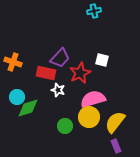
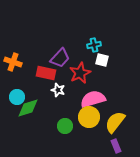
cyan cross: moved 34 px down
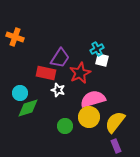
cyan cross: moved 3 px right, 4 px down; rotated 16 degrees counterclockwise
purple trapezoid: rotated 10 degrees counterclockwise
orange cross: moved 2 px right, 25 px up
cyan circle: moved 3 px right, 4 px up
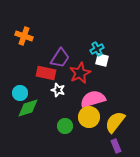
orange cross: moved 9 px right, 1 px up
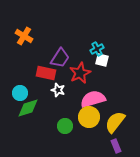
orange cross: rotated 12 degrees clockwise
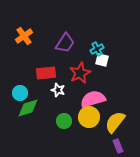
orange cross: rotated 24 degrees clockwise
purple trapezoid: moved 5 px right, 15 px up
red rectangle: rotated 18 degrees counterclockwise
green circle: moved 1 px left, 5 px up
purple rectangle: moved 2 px right
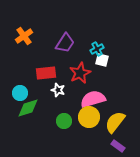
purple rectangle: rotated 32 degrees counterclockwise
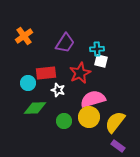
cyan cross: rotated 24 degrees clockwise
white square: moved 1 px left, 1 px down
cyan circle: moved 8 px right, 10 px up
green diamond: moved 7 px right; rotated 15 degrees clockwise
